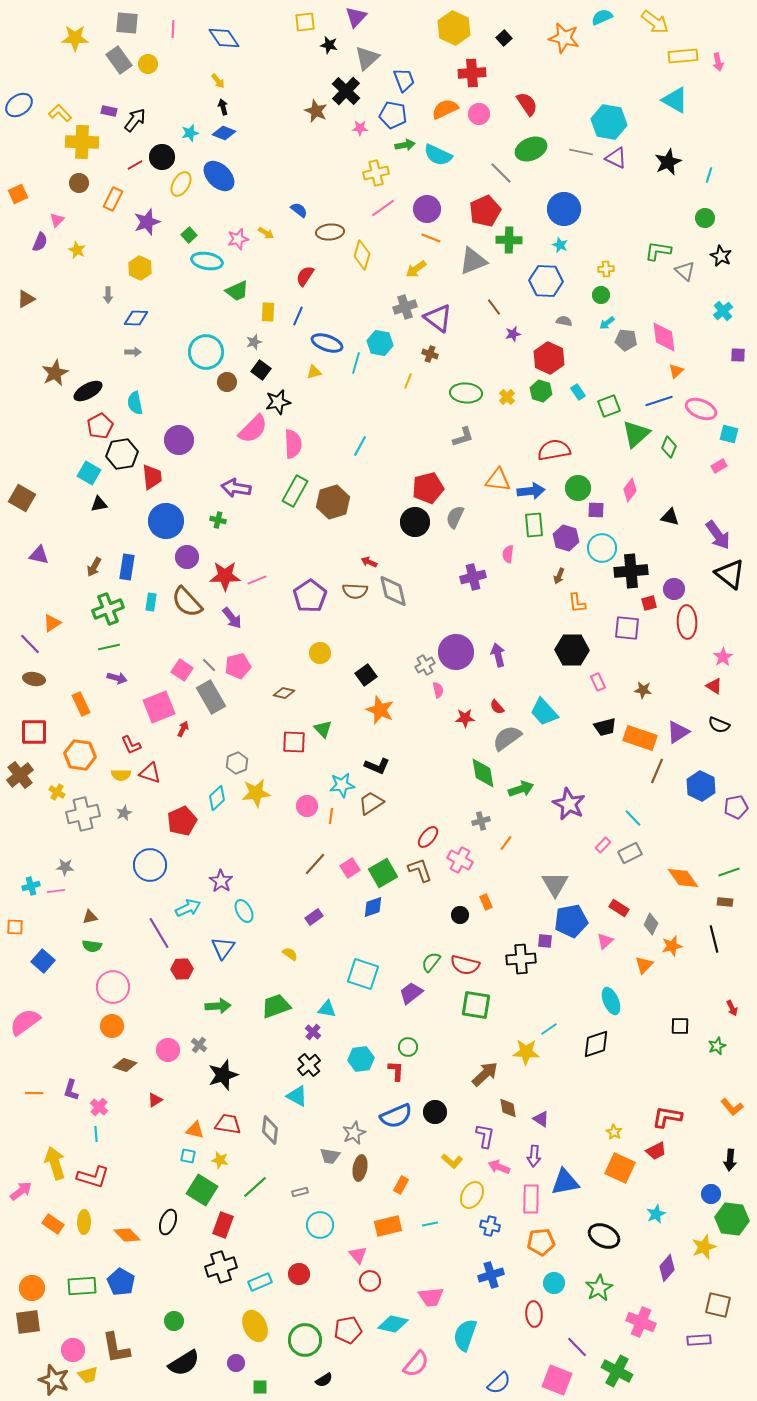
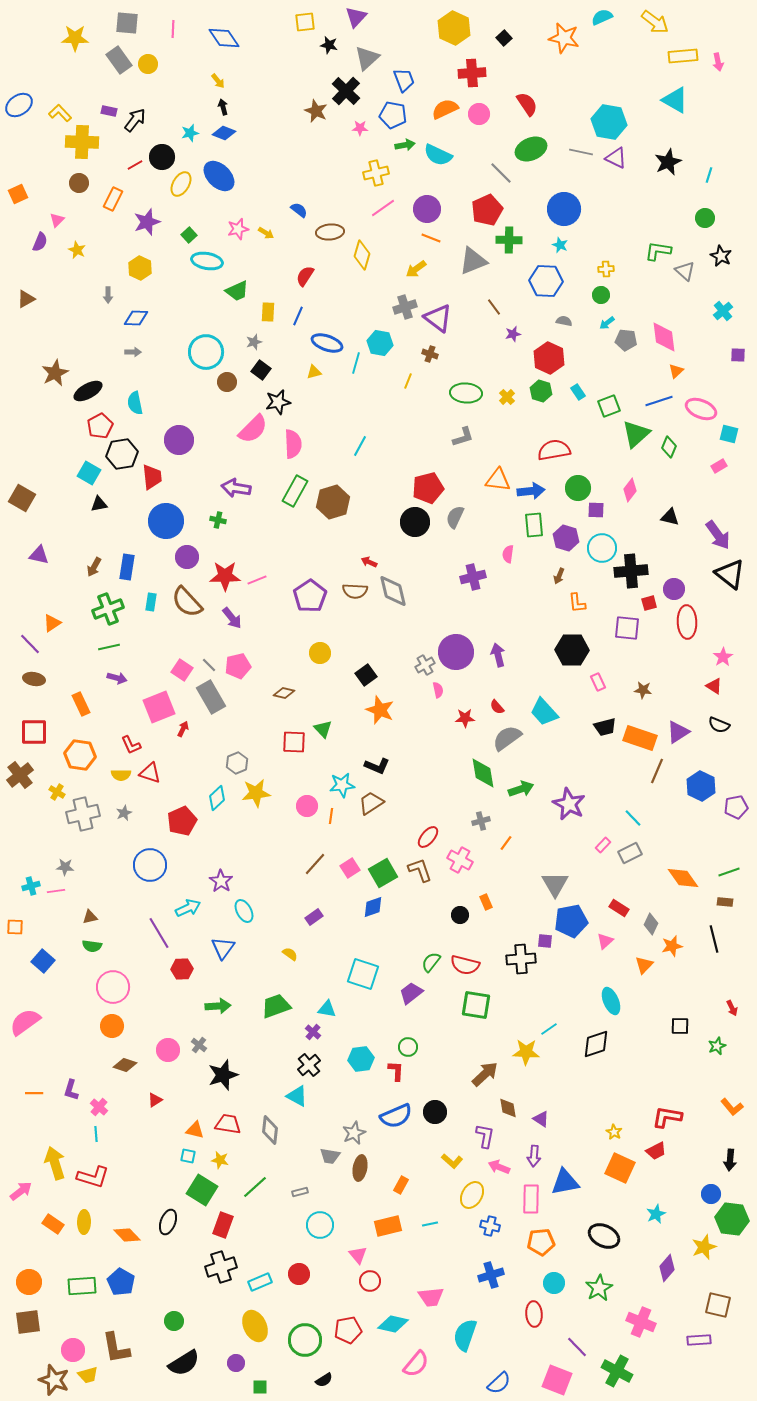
red pentagon at (485, 211): moved 2 px right, 1 px up
pink star at (238, 239): moved 10 px up
orange circle at (32, 1288): moved 3 px left, 6 px up
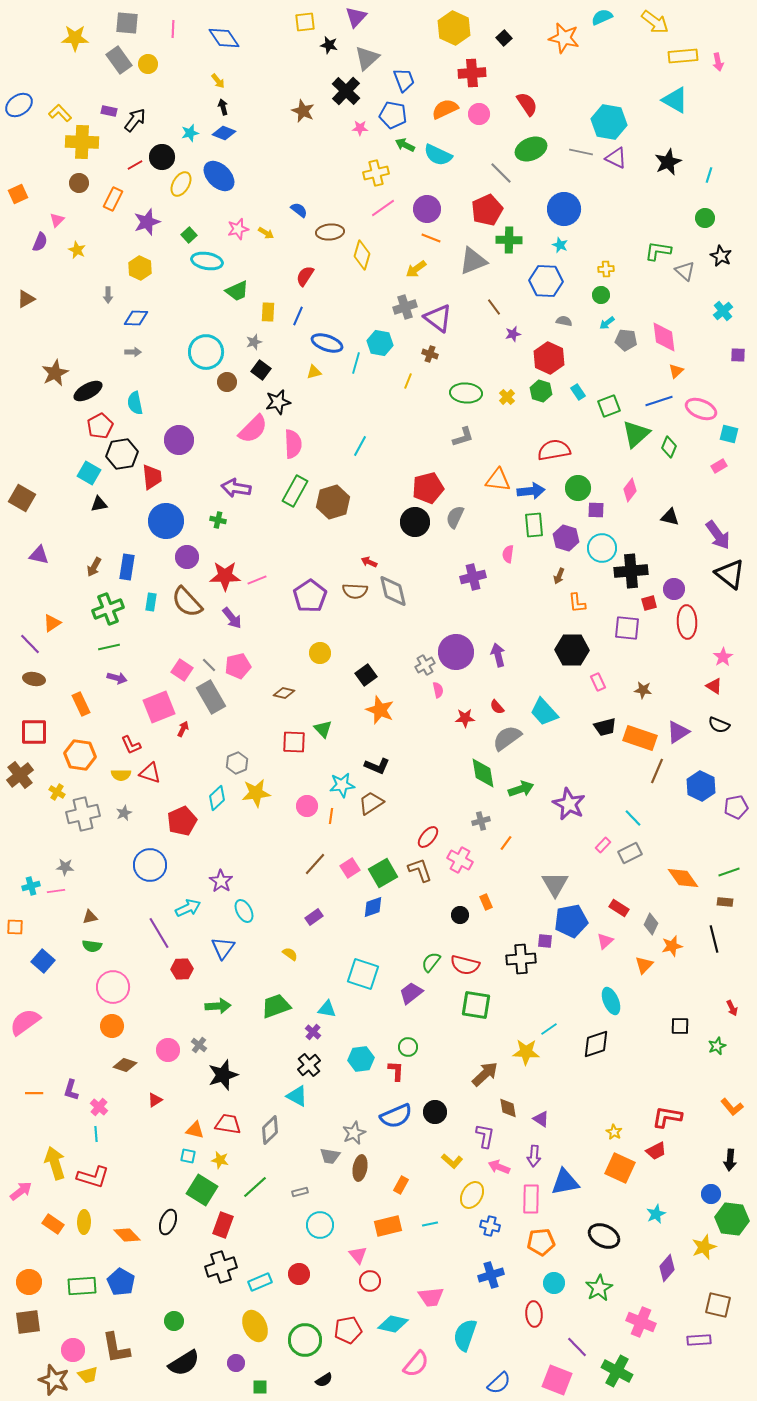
brown star at (316, 111): moved 13 px left
green arrow at (405, 145): rotated 144 degrees counterclockwise
gray diamond at (270, 1130): rotated 40 degrees clockwise
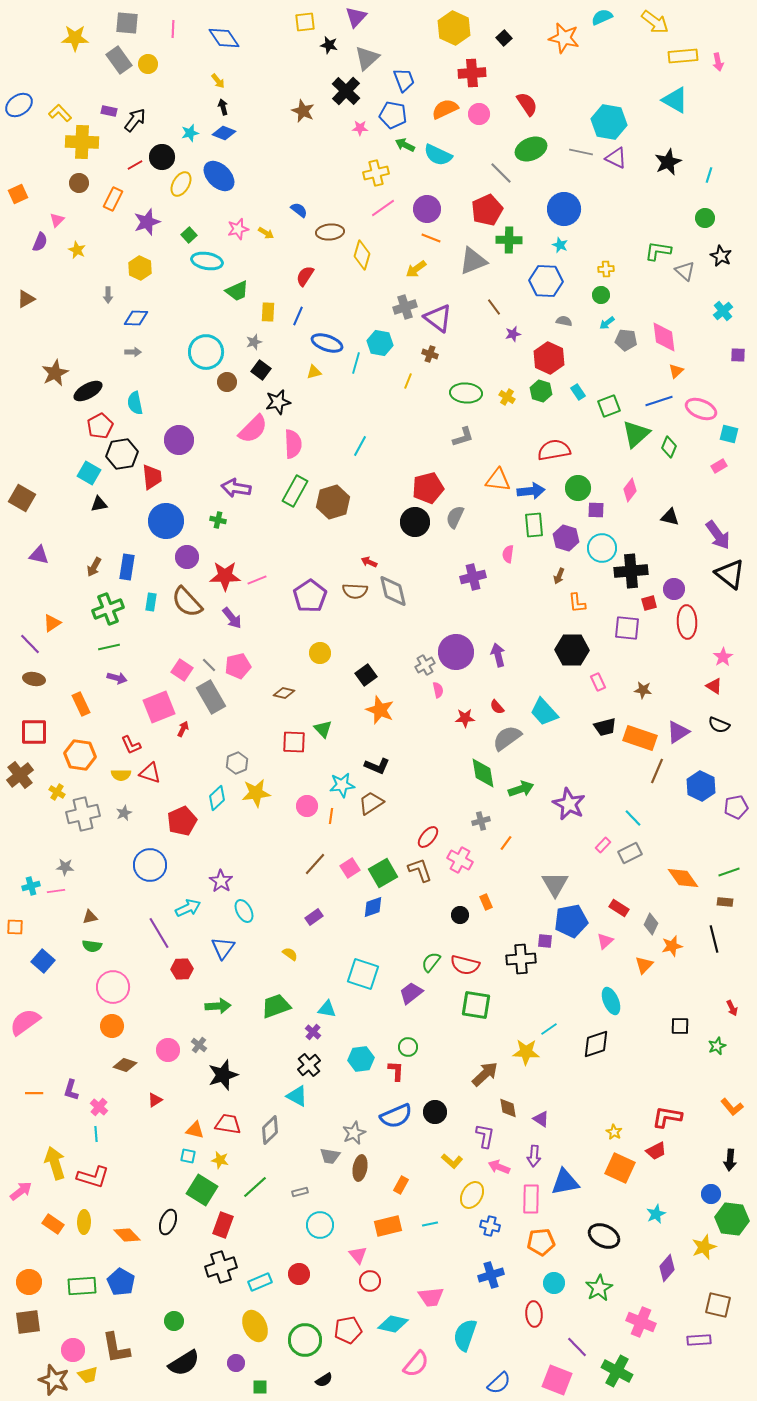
yellow cross at (507, 397): rotated 14 degrees counterclockwise
